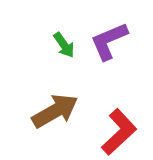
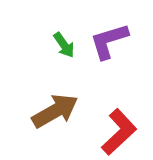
purple L-shape: rotated 6 degrees clockwise
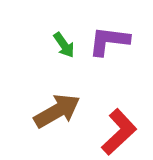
purple L-shape: rotated 24 degrees clockwise
brown arrow: moved 2 px right
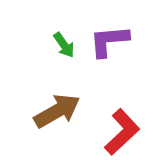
purple L-shape: rotated 12 degrees counterclockwise
red L-shape: moved 3 px right
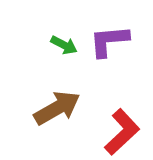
green arrow: rotated 28 degrees counterclockwise
brown arrow: moved 3 px up
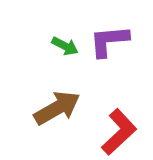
green arrow: moved 1 px right, 1 px down
red L-shape: moved 3 px left
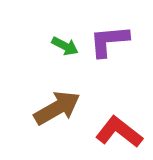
red L-shape: rotated 99 degrees counterclockwise
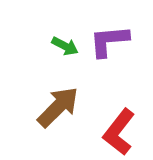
brown arrow: moved 1 px right, 1 px up; rotated 15 degrees counterclockwise
red L-shape: rotated 90 degrees counterclockwise
